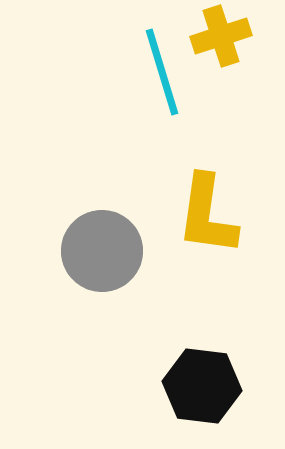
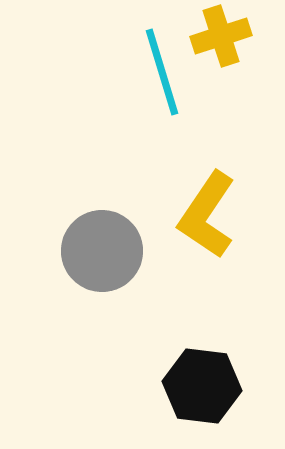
yellow L-shape: rotated 26 degrees clockwise
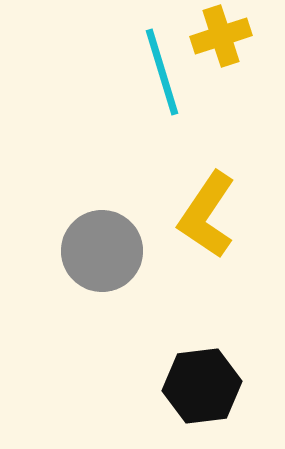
black hexagon: rotated 14 degrees counterclockwise
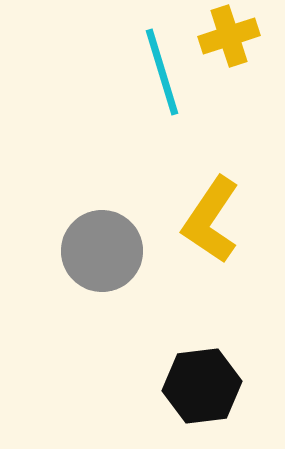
yellow cross: moved 8 px right
yellow L-shape: moved 4 px right, 5 px down
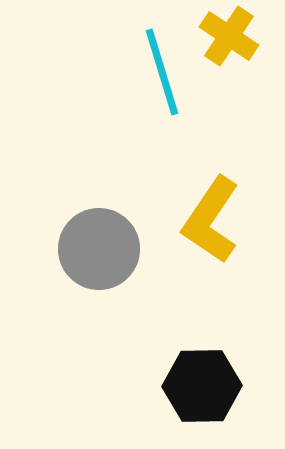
yellow cross: rotated 38 degrees counterclockwise
gray circle: moved 3 px left, 2 px up
black hexagon: rotated 6 degrees clockwise
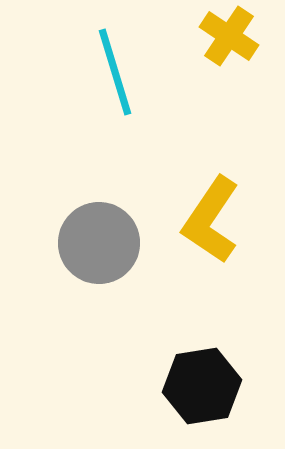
cyan line: moved 47 px left
gray circle: moved 6 px up
black hexagon: rotated 8 degrees counterclockwise
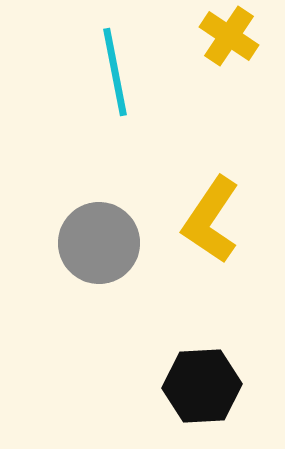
cyan line: rotated 6 degrees clockwise
black hexagon: rotated 6 degrees clockwise
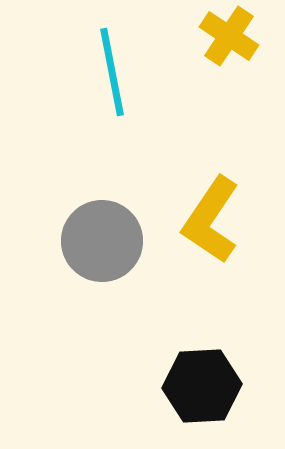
cyan line: moved 3 px left
gray circle: moved 3 px right, 2 px up
